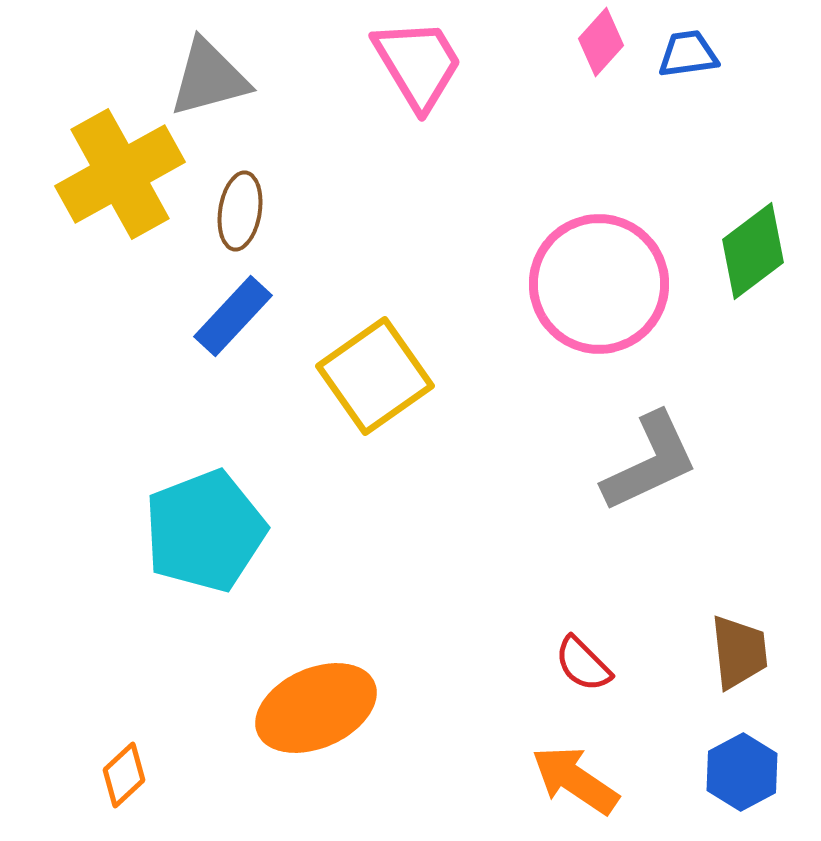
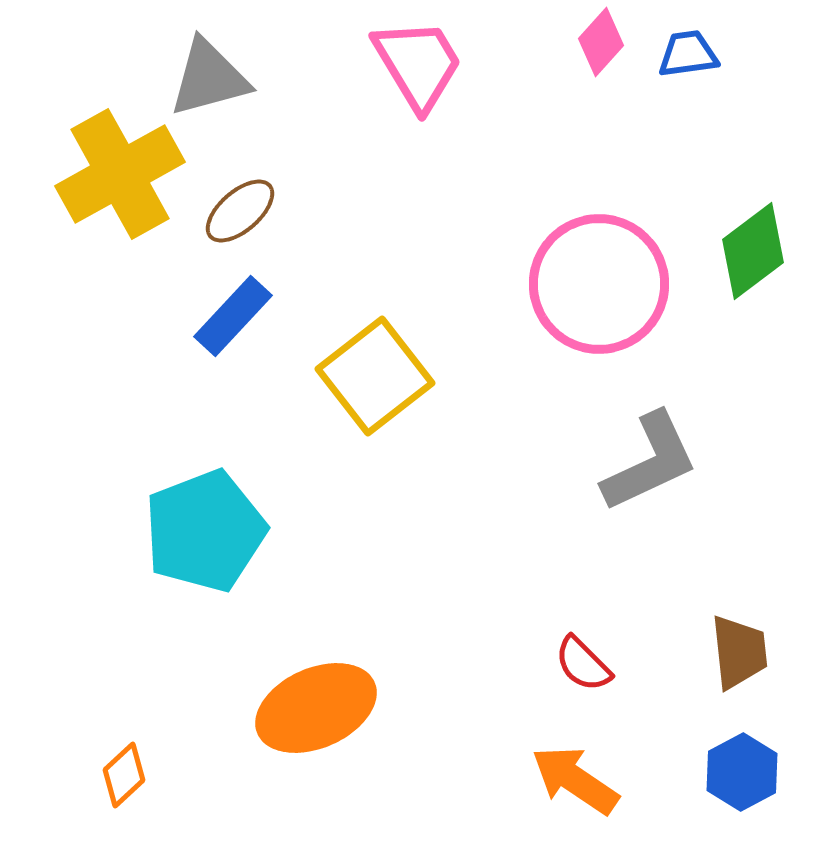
brown ellipse: rotated 40 degrees clockwise
yellow square: rotated 3 degrees counterclockwise
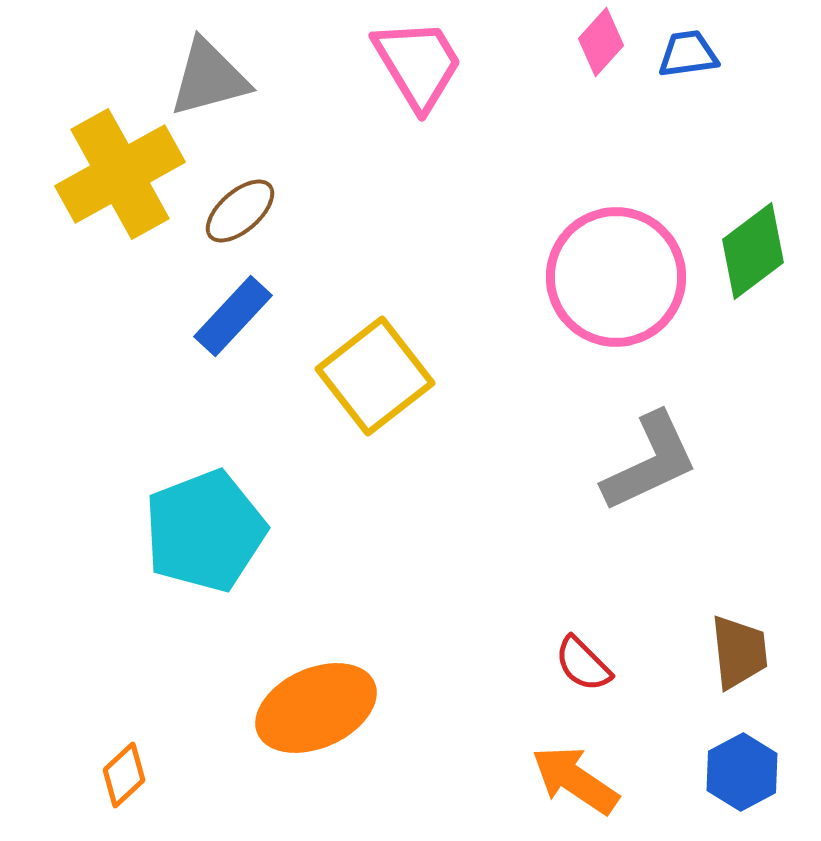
pink circle: moved 17 px right, 7 px up
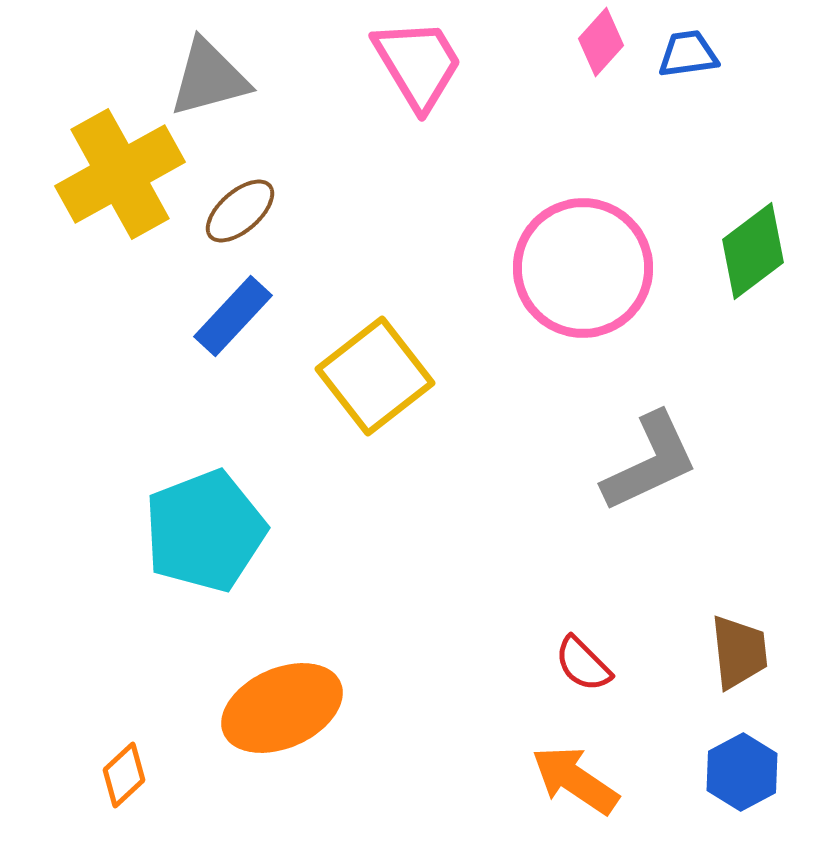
pink circle: moved 33 px left, 9 px up
orange ellipse: moved 34 px left
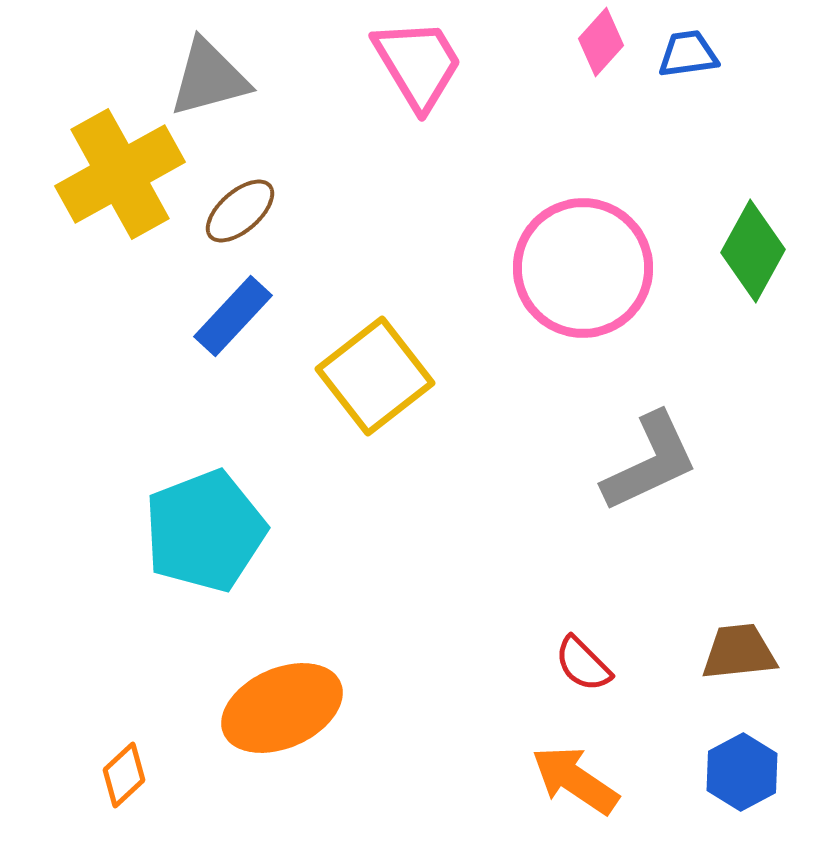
green diamond: rotated 24 degrees counterclockwise
brown trapezoid: rotated 90 degrees counterclockwise
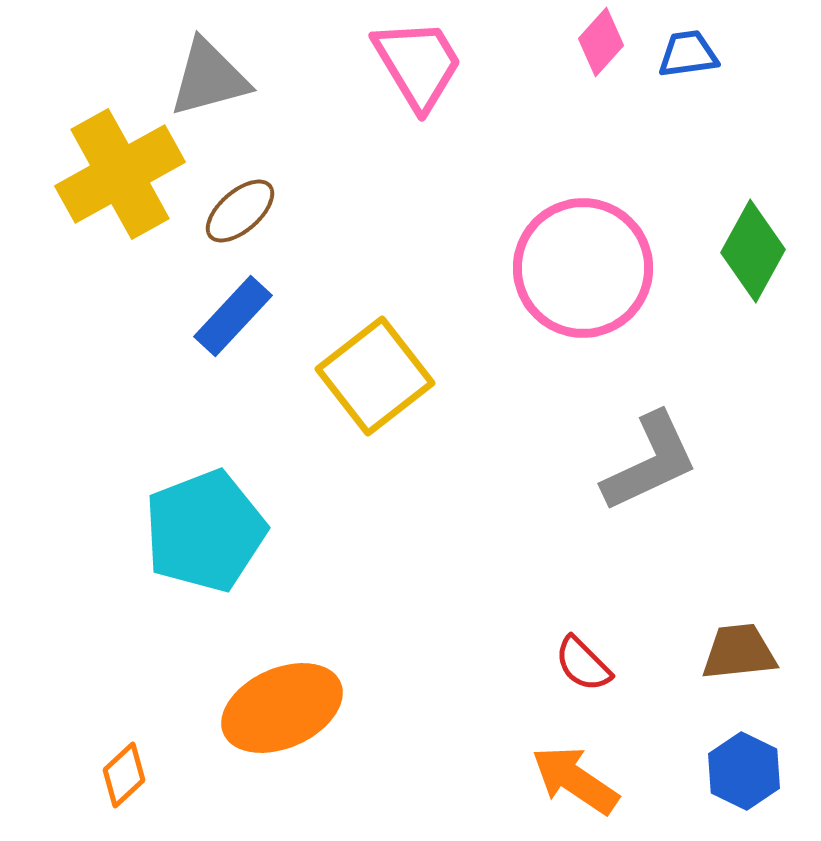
blue hexagon: moved 2 px right, 1 px up; rotated 6 degrees counterclockwise
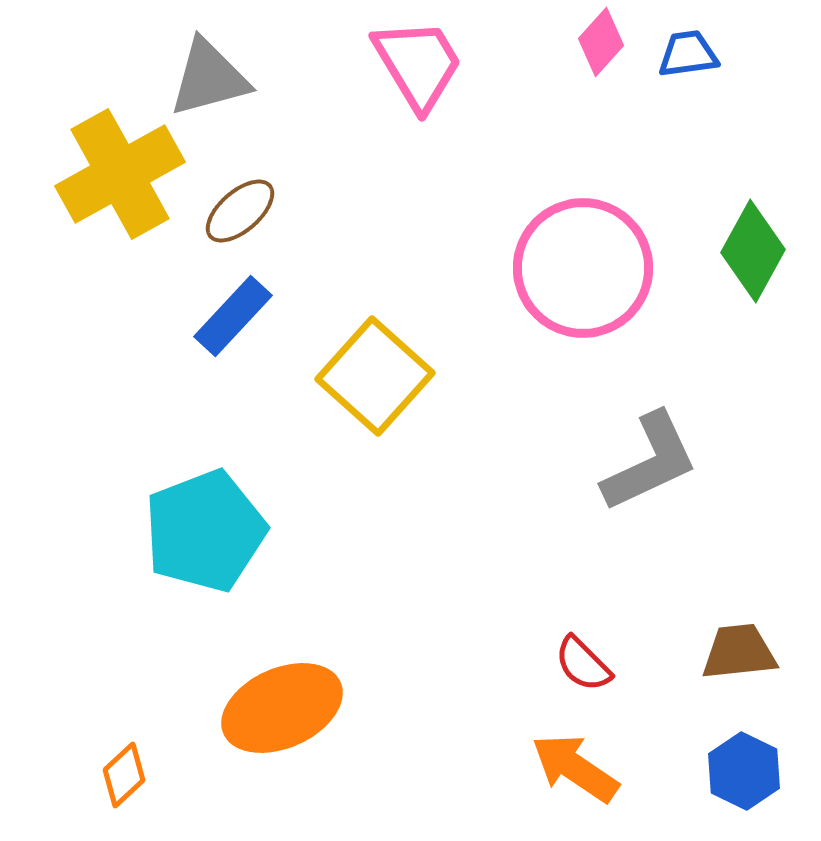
yellow square: rotated 10 degrees counterclockwise
orange arrow: moved 12 px up
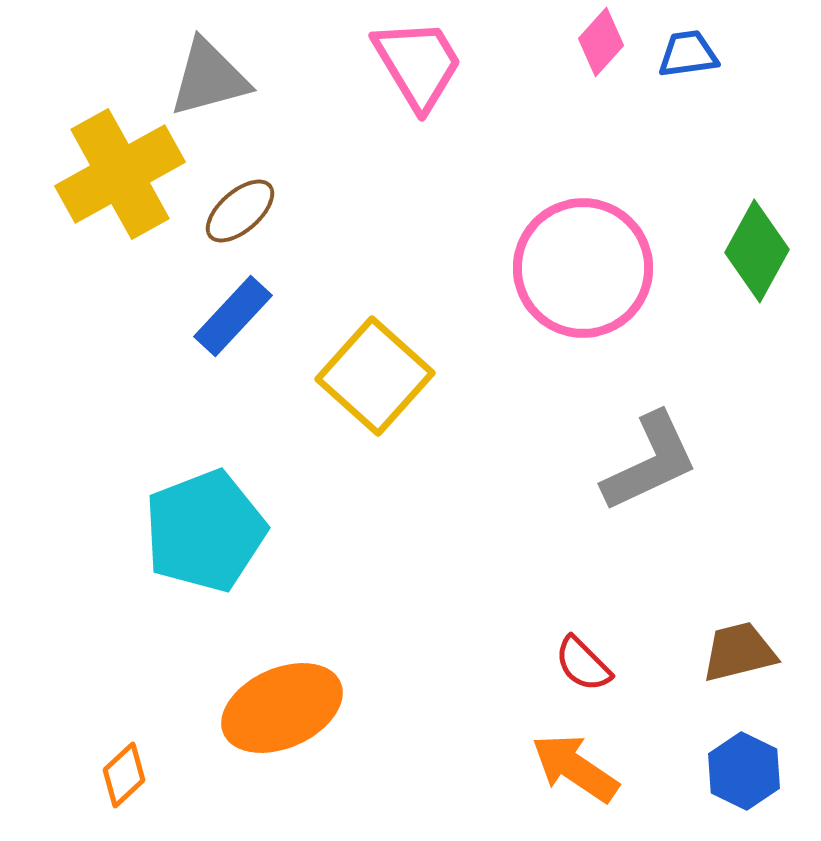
green diamond: moved 4 px right
brown trapezoid: rotated 8 degrees counterclockwise
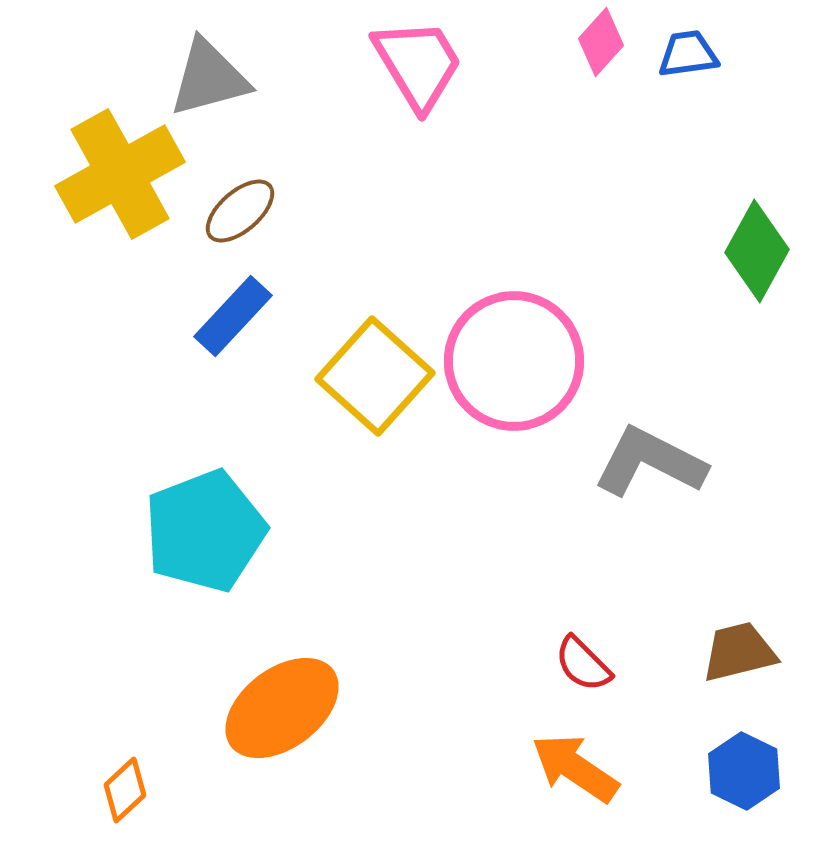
pink circle: moved 69 px left, 93 px down
gray L-shape: rotated 128 degrees counterclockwise
orange ellipse: rotated 13 degrees counterclockwise
orange diamond: moved 1 px right, 15 px down
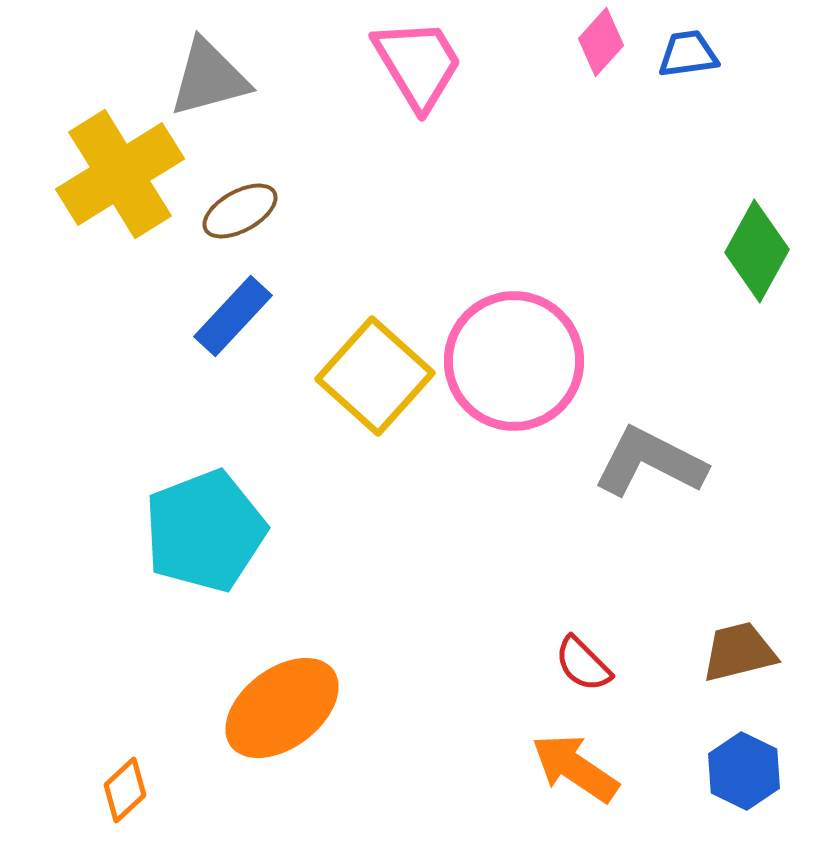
yellow cross: rotated 3 degrees counterclockwise
brown ellipse: rotated 12 degrees clockwise
